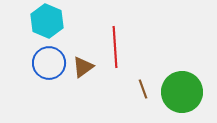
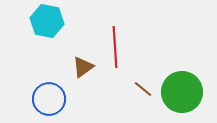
cyan hexagon: rotated 12 degrees counterclockwise
blue circle: moved 36 px down
brown line: rotated 30 degrees counterclockwise
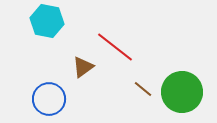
red line: rotated 48 degrees counterclockwise
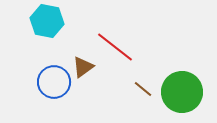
blue circle: moved 5 px right, 17 px up
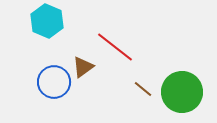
cyan hexagon: rotated 12 degrees clockwise
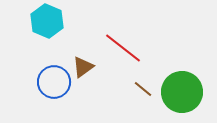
red line: moved 8 px right, 1 px down
